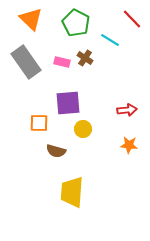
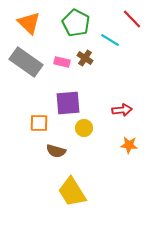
orange triangle: moved 2 px left, 4 px down
gray rectangle: rotated 20 degrees counterclockwise
red arrow: moved 5 px left
yellow circle: moved 1 px right, 1 px up
yellow trapezoid: rotated 36 degrees counterclockwise
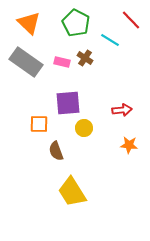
red line: moved 1 px left, 1 px down
orange square: moved 1 px down
brown semicircle: rotated 54 degrees clockwise
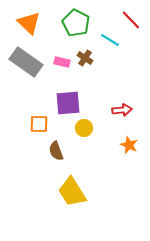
orange star: rotated 18 degrees clockwise
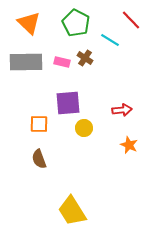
gray rectangle: rotated 36 degrees counterclockwise
brown semicircle: moved 17 px left, 8 px down
yellow trapezoid: moved 19 px down
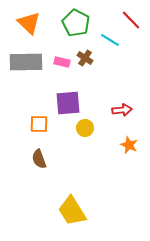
yellow circle: moved 1 px right
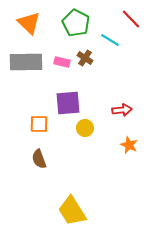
red line: moved 1 px up
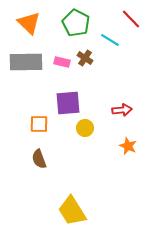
orange star: moved 1 px left, 1 px down
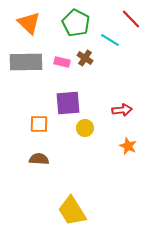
brown semicircle: rotated 114 degrees clockwise
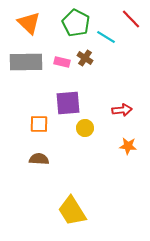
cyan line: moved 4 px left, 3 px up
orange star: rotated 18 degrees counterclockwise
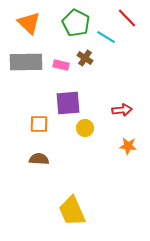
red line: moved 4 px left, 1 px up
pink rectangle: moved 1 px left, 3 px down
yellow trapezoid: rotated 8 degrees clockwise
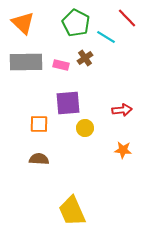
orange triangle: moved 6 px left
brown cross: rotated 21 degrees clockwise
orange star: moved 5 px left, 4 px down
